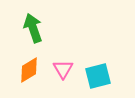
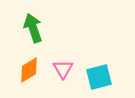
cyan square: moved 1 px right, 1 px down
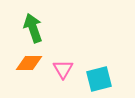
orange diamond: moved 7 px up; rotated 32 degrees clockwise
cyan square: moved 2 px down
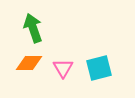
pink triangle: moved 1 px up
cyan square: moved 11 px up
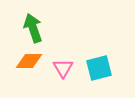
orange diamond: moved 2 px up
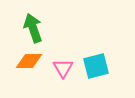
cyan square: moved 3 px left, 2 px up
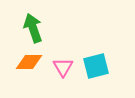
orange diamond: moved 1 px down
pink triangle: moved 1 px up
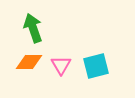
pink triangle: moved 2 px left, 2 px up
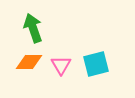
cyan square: moved 2 px up
